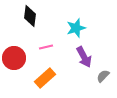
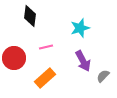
cyan star: moved 4 px right
purple arrow: moved 1 px left, 4 px down
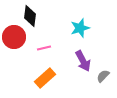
pink line: moved 2 px left, 1 px down
red circle: moved 21 px up
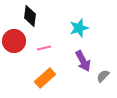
cyan star: moved 1 px left
red circle: moved 4 px down
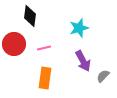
red circle: moved 3 px down
orange rectangle: rotated 40 degrees counterclockwise
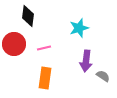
black diamond: moved 2 px left
purple arrow: moved 3 px right; rotated 35 degrees clockwise
gray semicircle: rotated 80 degrees clockwise
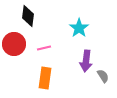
cyan star: rotated 18 degrees counterclockwise
gray semicircle: rotated 24 degrees clockwise
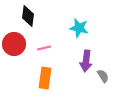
cyan star: rotated 24 degrees counterclockwise
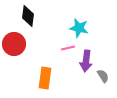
pink line: moved 24 px right
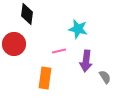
black diamond: moved 1 px left, 2 px up
cyan star: moved 1 px left, 1 px down
pink line: moved 9 px left, 3 px down
gray semicircle: moved 2 px right, 1 px down
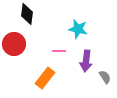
pink line: rotated 16 degrees clockwise
orange rectangle: rotated 30 degrees clockwise
